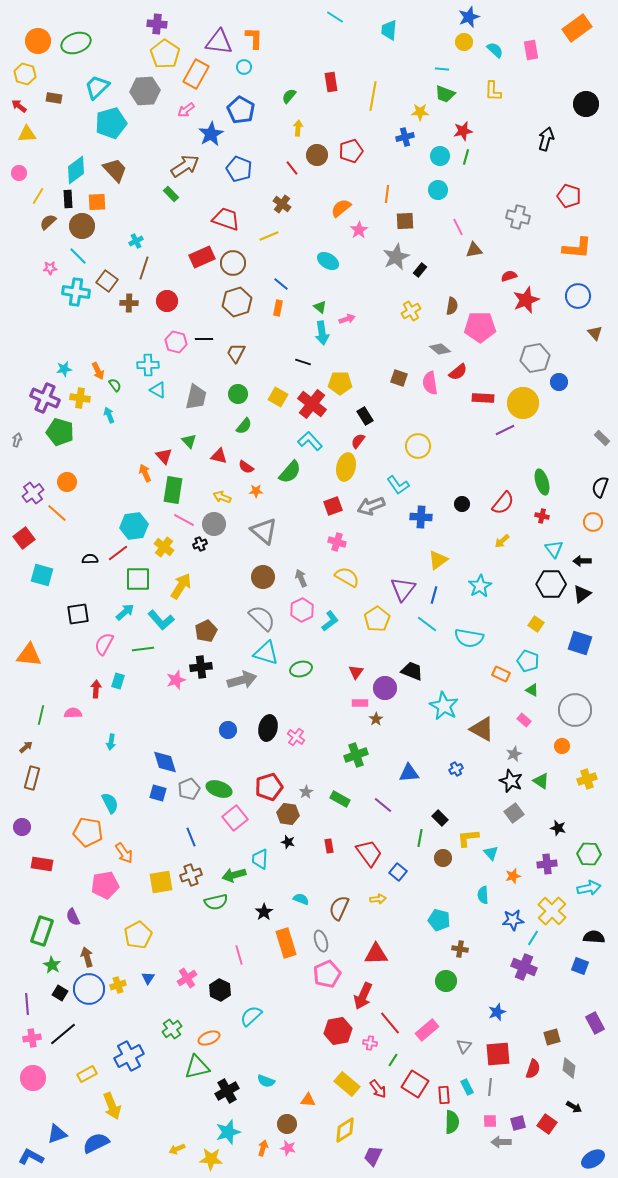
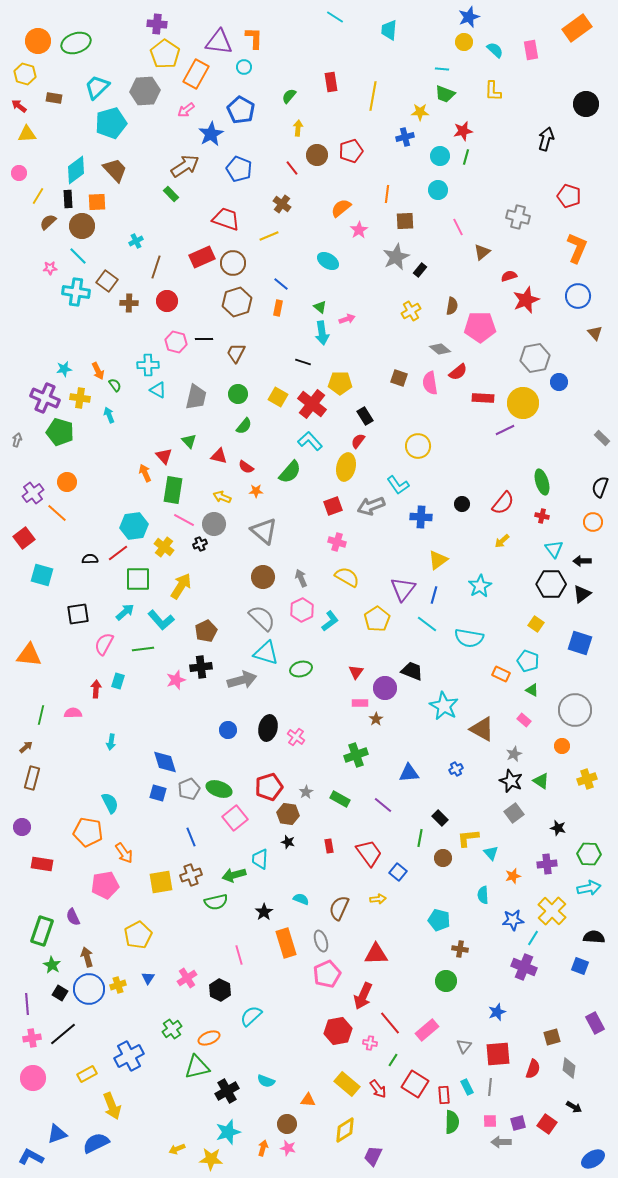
orange L-shape at (577, 248): rotated 72 degrees counterclockwise
brown triangle at (474, 250): moved 8 px right, 2 px down; rotated 30 degrees counterclockwise
brown line at (144, 268): moved 12 px right, 1 px up
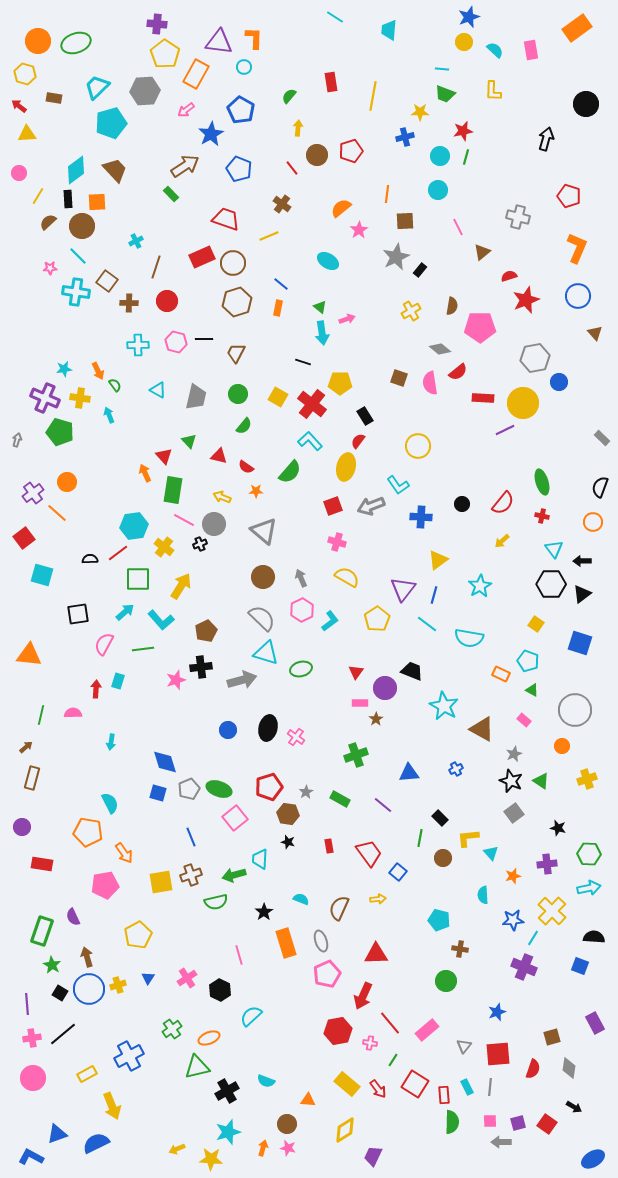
cyan cross at (148, 365): moved 10 px left, 20 px up
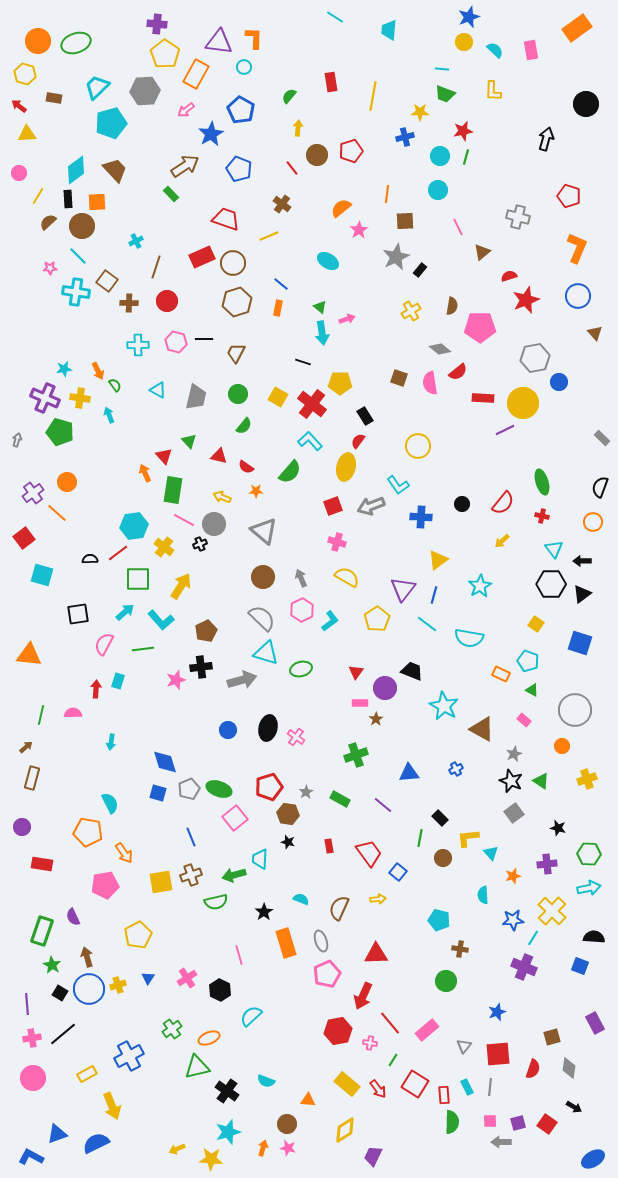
black cross at (227, 1091): rotated 25 degrees counterclockwise
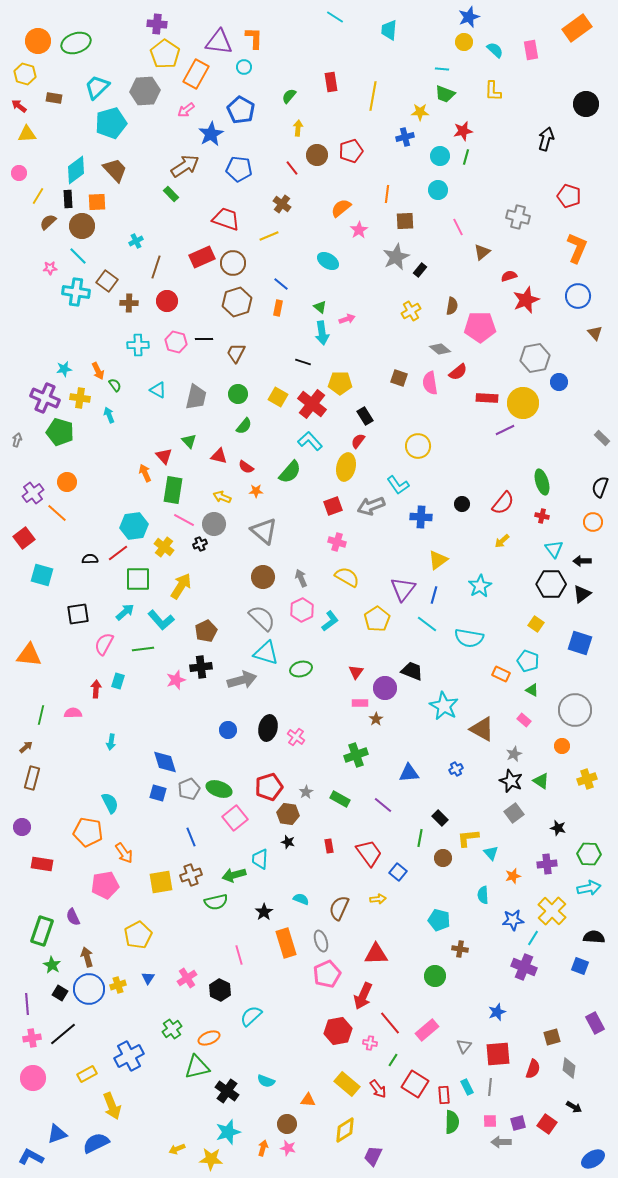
blue pentagon at (239, 169): rotated 15 degrees counterclockwise
red rectangle at (483, 398): moved 4 px right
green circle at (446, 981): moved 11 px left, 5 px up
